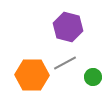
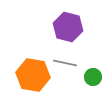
gray line: rotated 40 degrees clockwise
orange hexagon: moved 1 px right; rotated 8 degrees clockwise
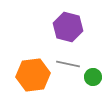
gray line: moved 3 px right, 1 px down
orange hexagon: rotated 16 degrees counterclockwise
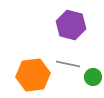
purple hexagon: moved 3 px right, 2 px up
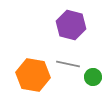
orange hexagon: rotated 16 degrees clockwise
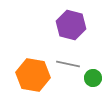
green circle: moved 1 px down
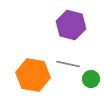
green circle: moved 2 px left, 1 px down
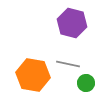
purple hexagon: moved 1 px right, 2 px up
green circle: moved 5 px left, 4 px down
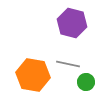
green circle: moved 1 px up
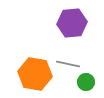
purple hexagon: rotated 20 degrees counterclockwise
orange hexagon: moved 2 px right, 1 px up
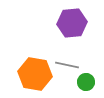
gray line: moved 1 px left, 1 px down
